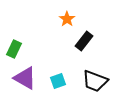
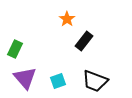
green rectangle: moved 1 px right
purple triangle: rotated 20 degrees clockwise
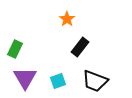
black rectangle: moved 4 px left, 6 px down
purple triangle: rotated 10 degrees clockwise
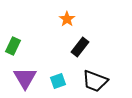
green rectangle: moved 2 px left, 3 px up
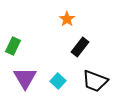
cyan square: rotated 28 degrees counterclockwise
